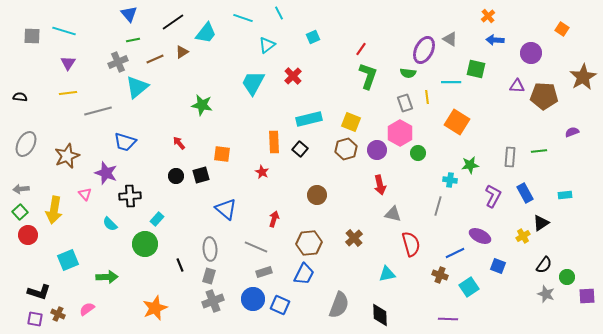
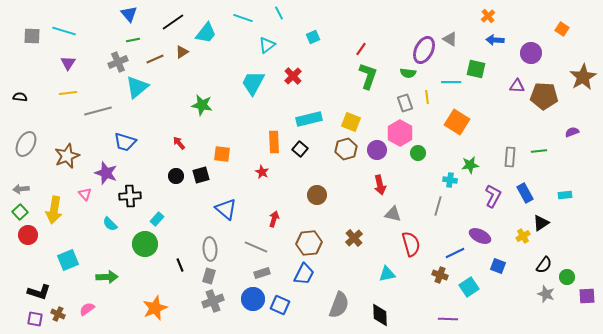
gray rectangle at (264, 272): moved 2 px left, 1 px down
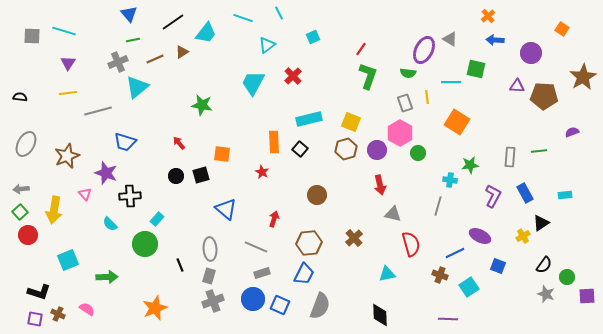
gray semicircle at (339, 305): moved 19 px left, 1 px down
pink semicircle at (87, 309): rotated 70 degrees clockwise
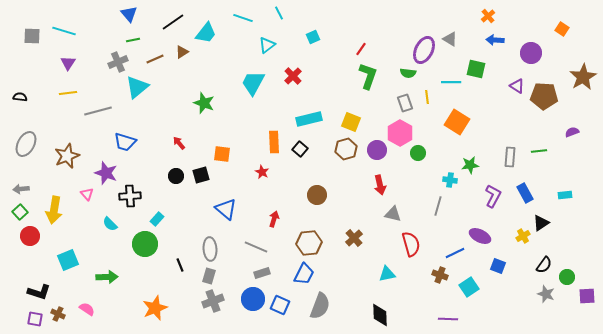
purple triangle at (517, 86): rotated 28 degrees clockwise
green star at (202, 105): moved 2 px right, 2 px up; rotated 10 degrees clockwise
pink triangle at (85, 194): moved 2 px right
red circle at (28, 235): moved 2 px right, 1 px down
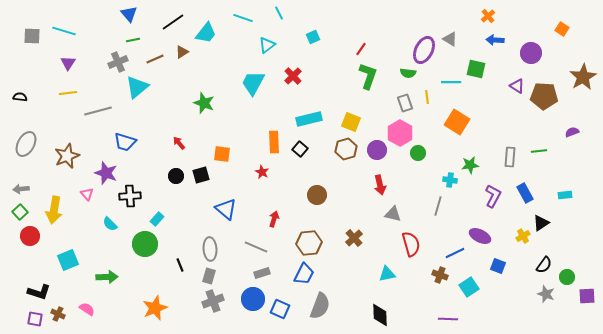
blue square at (280, 305): moved 4 px down
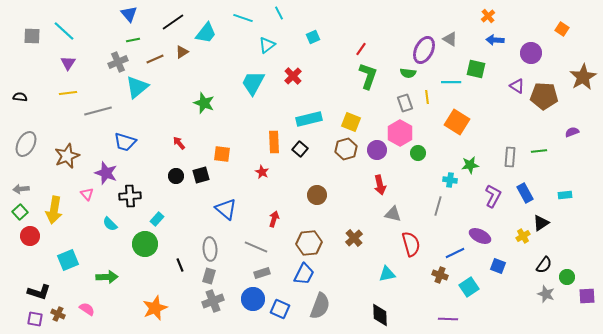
cyan line at (64, 31): rotated 25 degrees clockwise
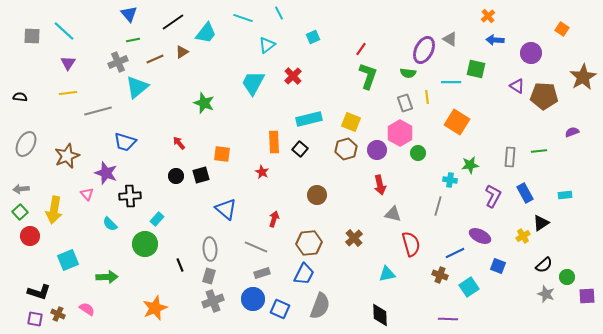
black semicircle at (544, 265): rotated 12 degrees clockwise
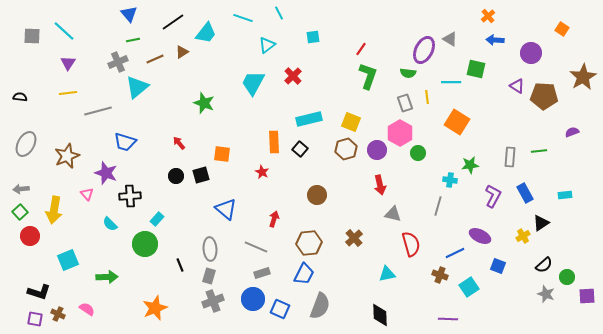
cyan square at (313, 37): rotated 16 degrees clockwise
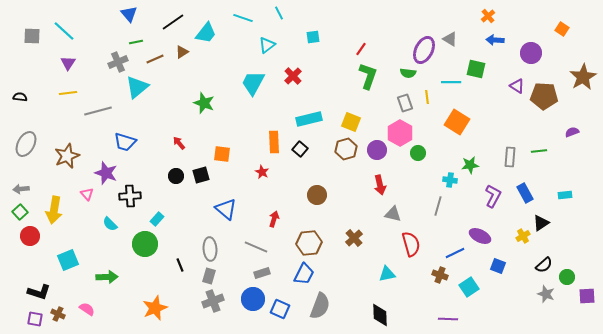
green line at (133, 40): moved 3 px right, 2 px down
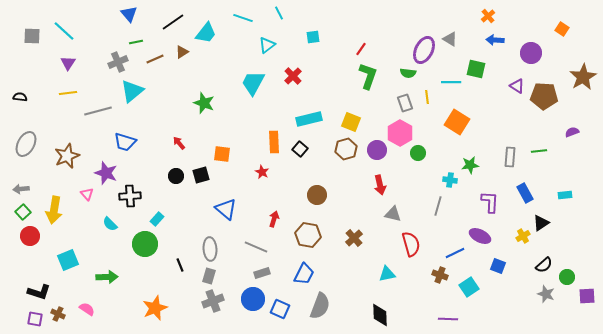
cyan triangle at (137, 87): moved 5 px left, 4 px down
purple L-shape at (493, 196): moved 3 px left, 6 px down; rotated 25 degrees counterclockwise
green square at (20, 212): moved 3 px right
brown hexagon at (309, 243): moved 1 px left, 8 px up; rotated 15 degrees clockwise
